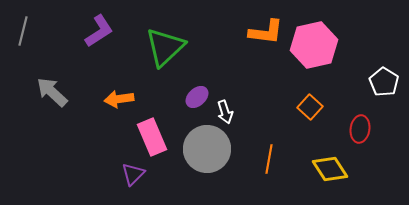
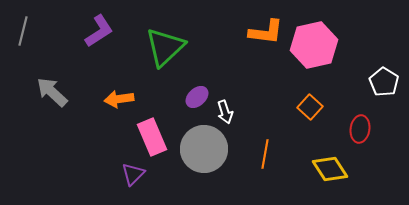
gray circle: moved 3 px left
orange line: moved 4 px left, 5 px up
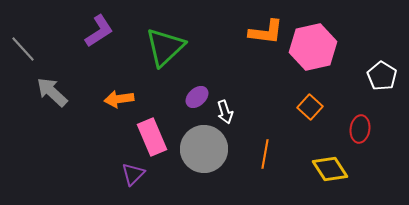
gray line: moved 18 px down; rotated 56 degrees counterclockwise
pink hexagon: moved 1 px left, 2 px down
white pentagon: moved 2 px left, 6 px up
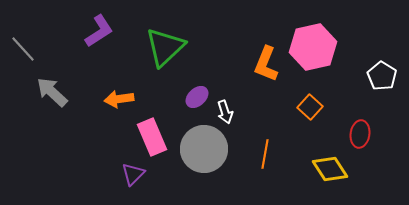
orange L-shape: moved 32 px down; rotated 105 degrees clockwise
red ellipse: moved 5 px down
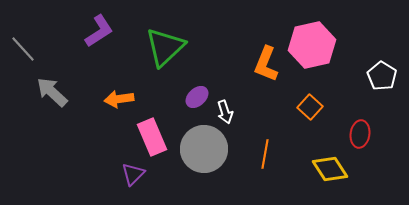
pink hexagon: moved 1 px left, 2 px up
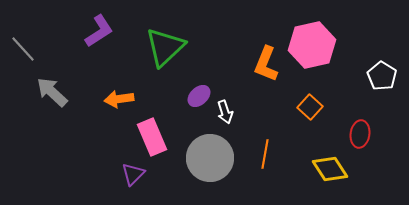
purple ellipse: moved 2 px right, 1 px up
gray circle: moved 6 px right, 9 px down
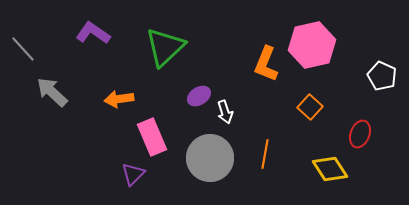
purple L-shape: moved 6 px left, 2 px down; rotated 112 degrees counterclockwise
white pentagon: rotated 8 degrees counterclockwise
purple ellipse: rotated 10 degrees clockwise
red ellipse: rotated 12 degrees clockwise
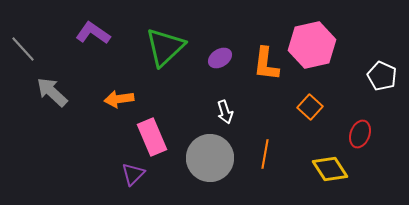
orange L-shape: rotated 15 degrees counterclockwise
purple ellipse: moved 21 px right, 38 px up
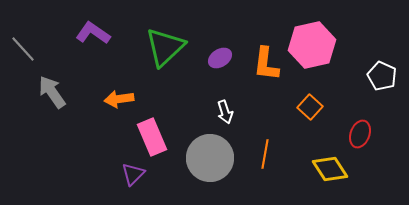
gray arrow: rotated 12 degrees clockwise
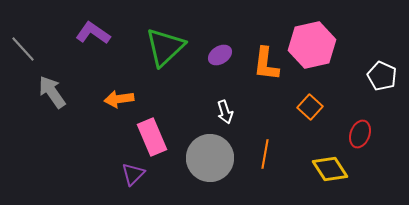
purple ellipse: moved 3 px up
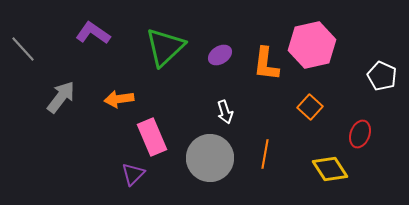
gray arrow: moved 9 px right, 5 px down; rotated 72 degrees clockwise
